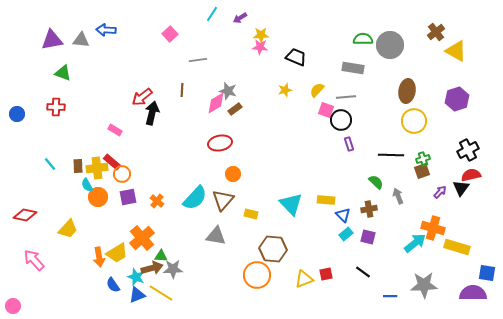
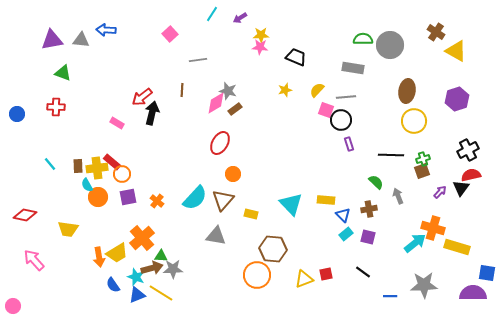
brown cross at (436, 32): rotated 18 degrees counterclockwise
pink rectangle at (115, 130): moved 2 px right, 7 px up
red ellipse at (220, 143): rotated 50 degrees counterclockwise
yellow trapezoid at (68, 229): rotated 55 degrees clockwise
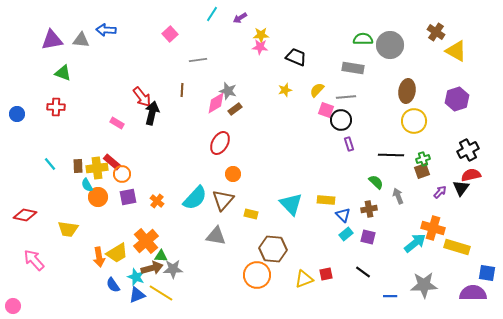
red arrow at (142, 97): rotated 90 degrees counterclockwise
orange cross at (142, 238): moved 4 px right, 3 px down
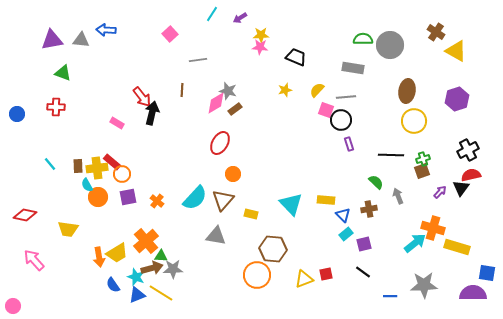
purple square at (368, 237): moved 4 px left, 7 px down; rotated 28 degrees counterclockwise
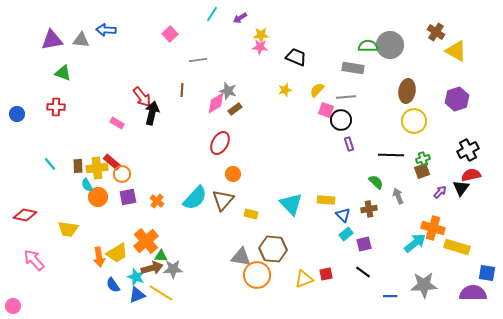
green semicircle at (363, 39): moved 5 px right, 7 px down
gray triangle at (216, 236): moved 25 px right, 21 px down
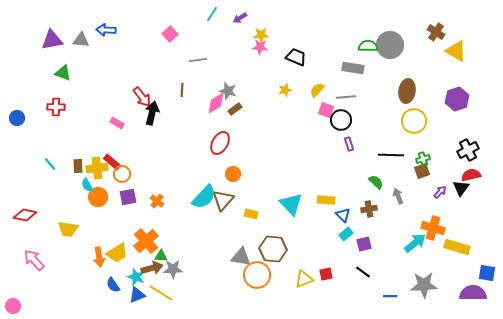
blue circle at (17, 114): moved 4 px down
cyan semicircle at (195, 198): moved 9 px right, 1 px up
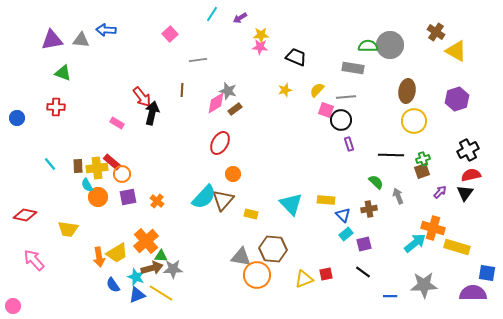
black triangle at (461, 188): moved 4 px right, 5 px down
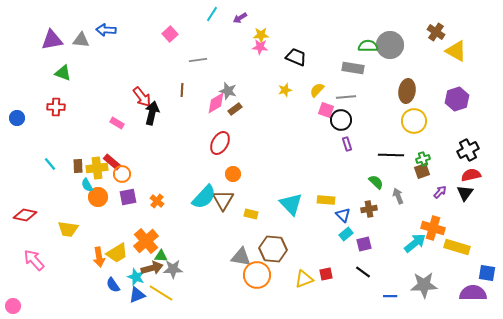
purple rectangle at (349, 144): moved 2 px left
brown triangle at (223, 200): rotated 10 degrees counterclockwise
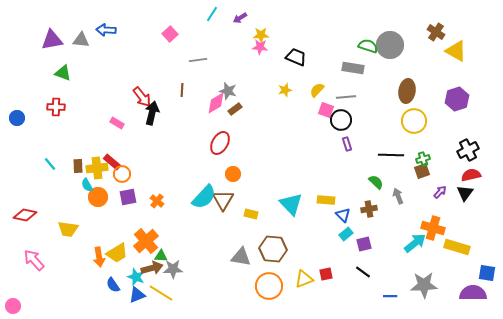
green semicircle at (368, 46): rotated 18 degrees clockwise
orange circle at (257, 275): moved 12 px right, 11 px down
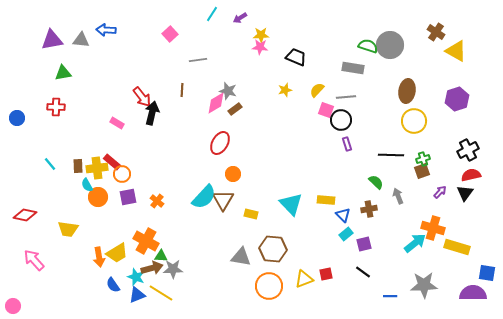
green triangle at (63, 73): rotated 30 degrees counterclockwise
orange cross at (146, 241): rotated 20 degrees counterclockwise
